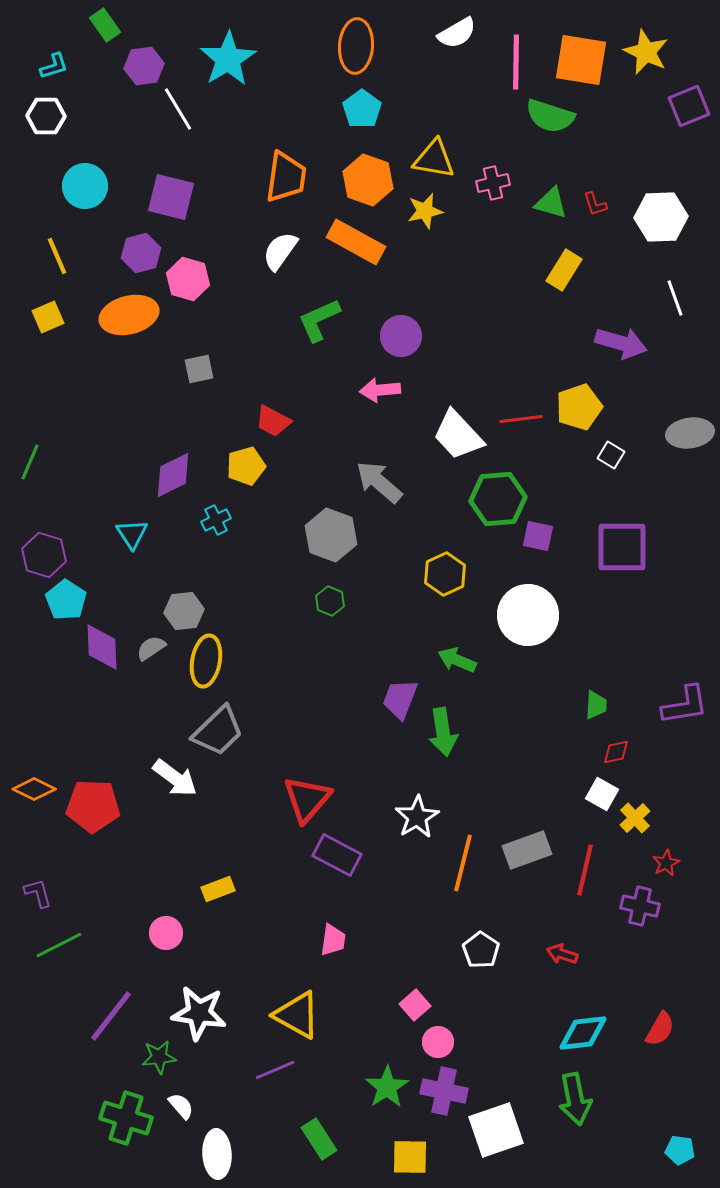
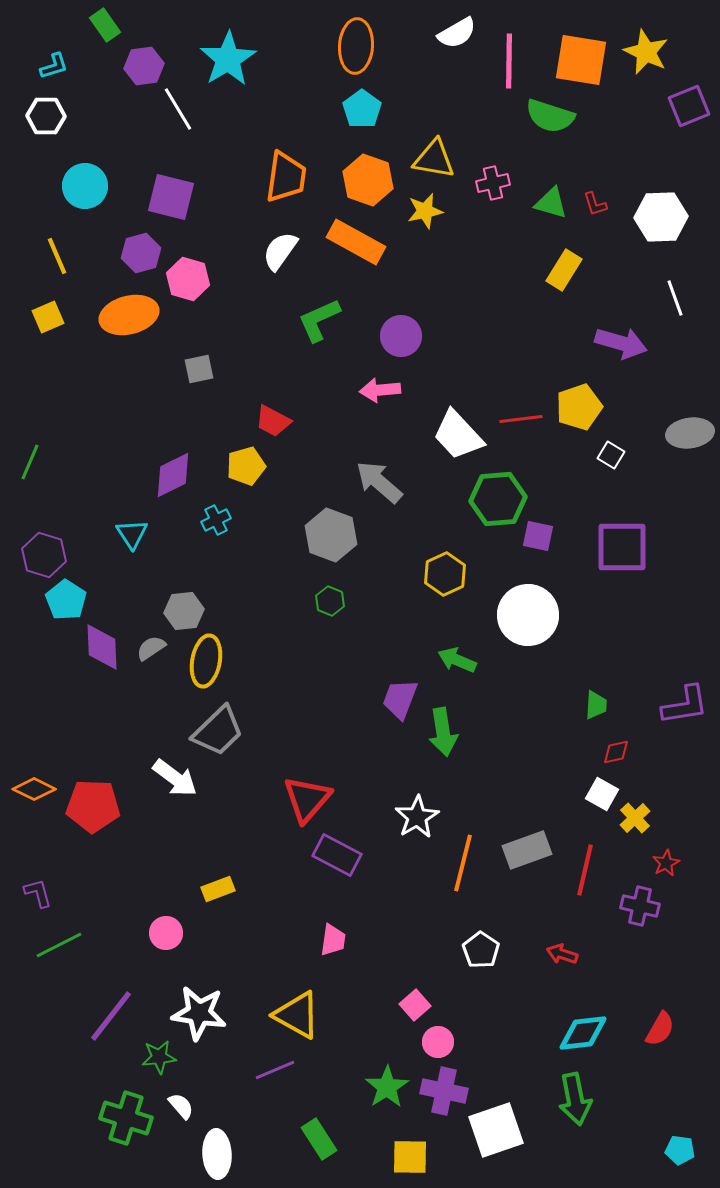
pink line at (516, 62): moved 7 px left, 1 px up
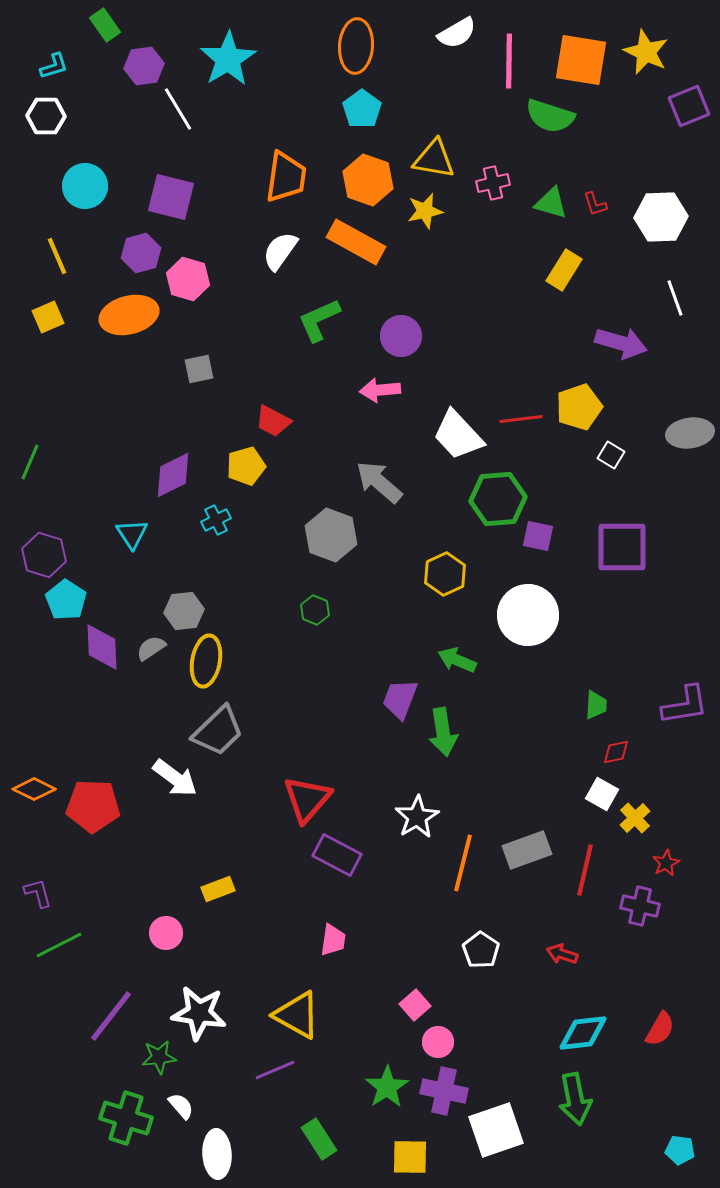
green hexagon at (330, 601): moved 15 px left, 9 px down
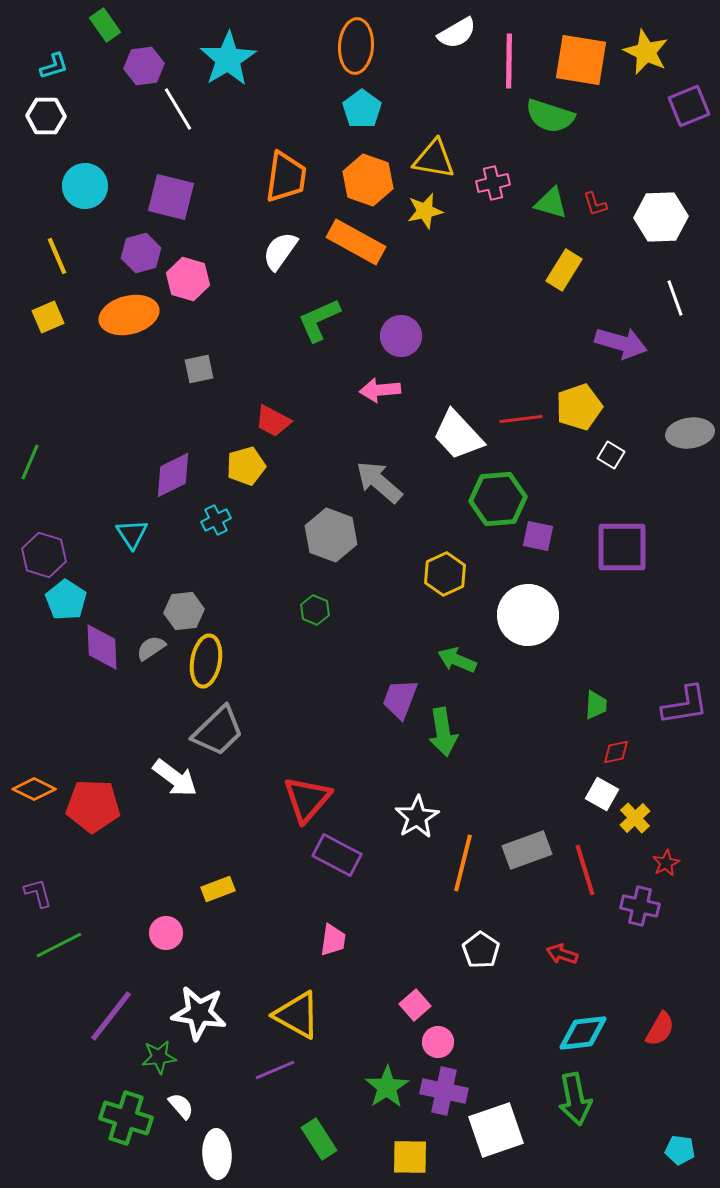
red line at (585, 870): rotated 30 degrees counterclockwise
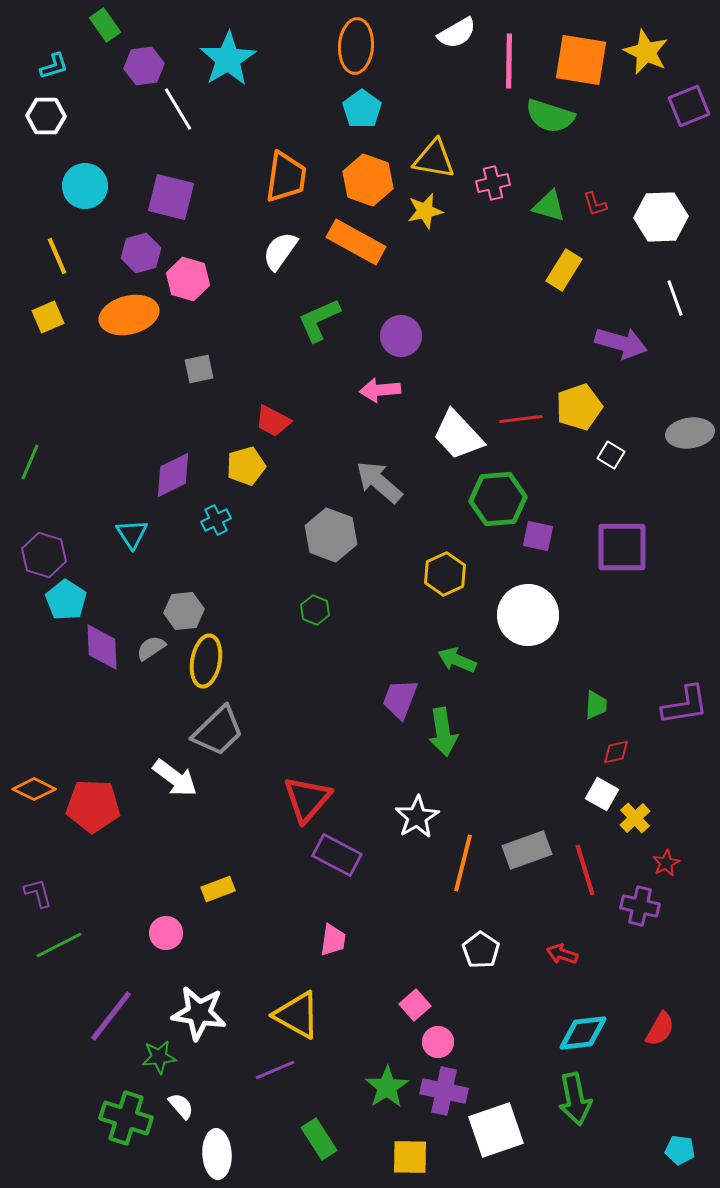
green triangle at (551, 203): moved 2 px left, 3 px down
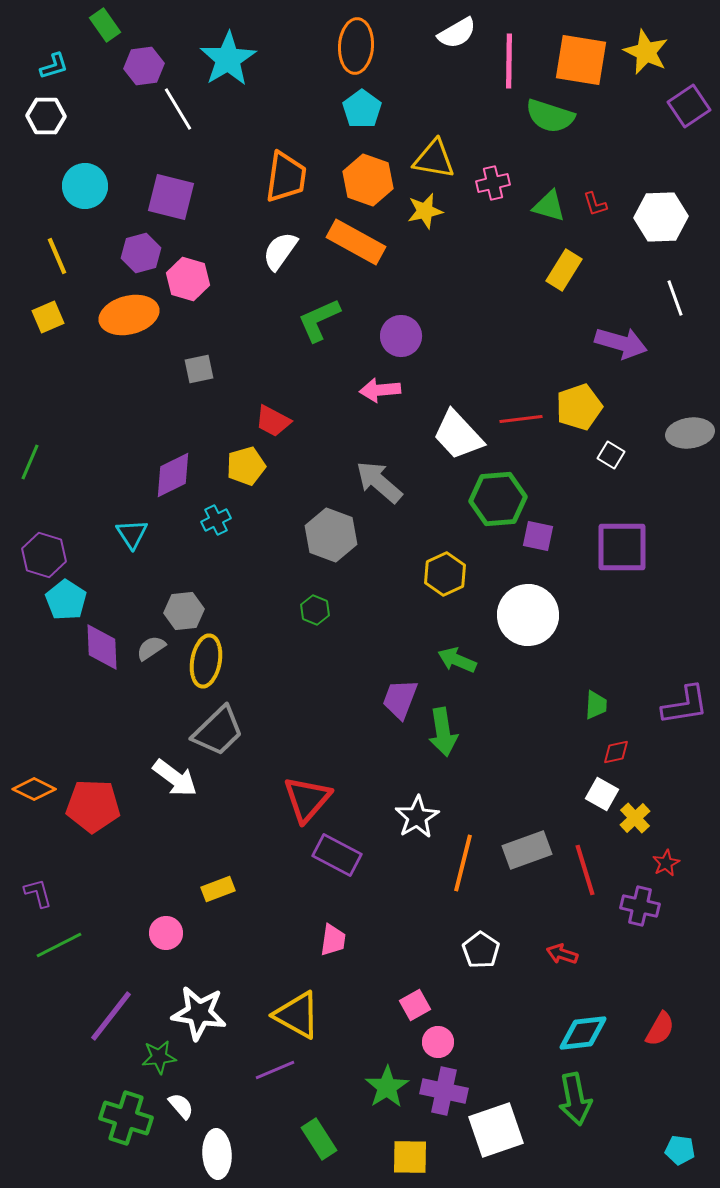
purple square at (689, 106): rotated 12 degrees counterclockwise
pink square at (415, 1005): rotated 12 degrees clockwise
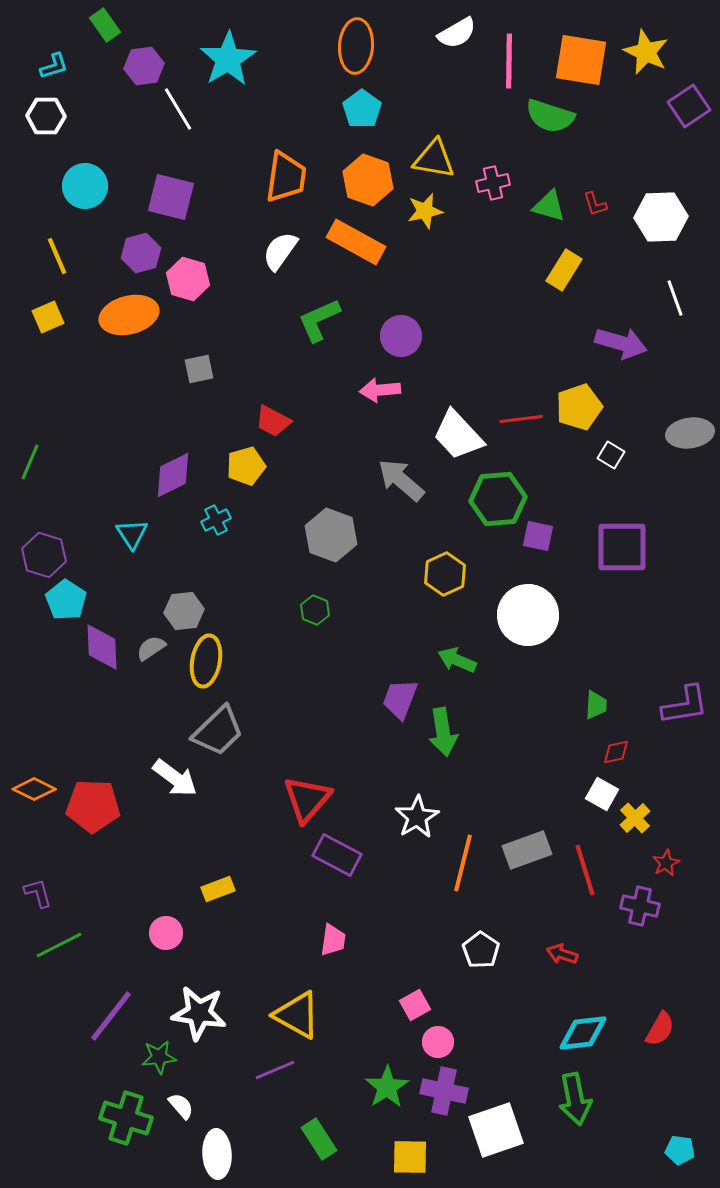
gray arrow at (379, 482): moved 22 px right, 2 px up
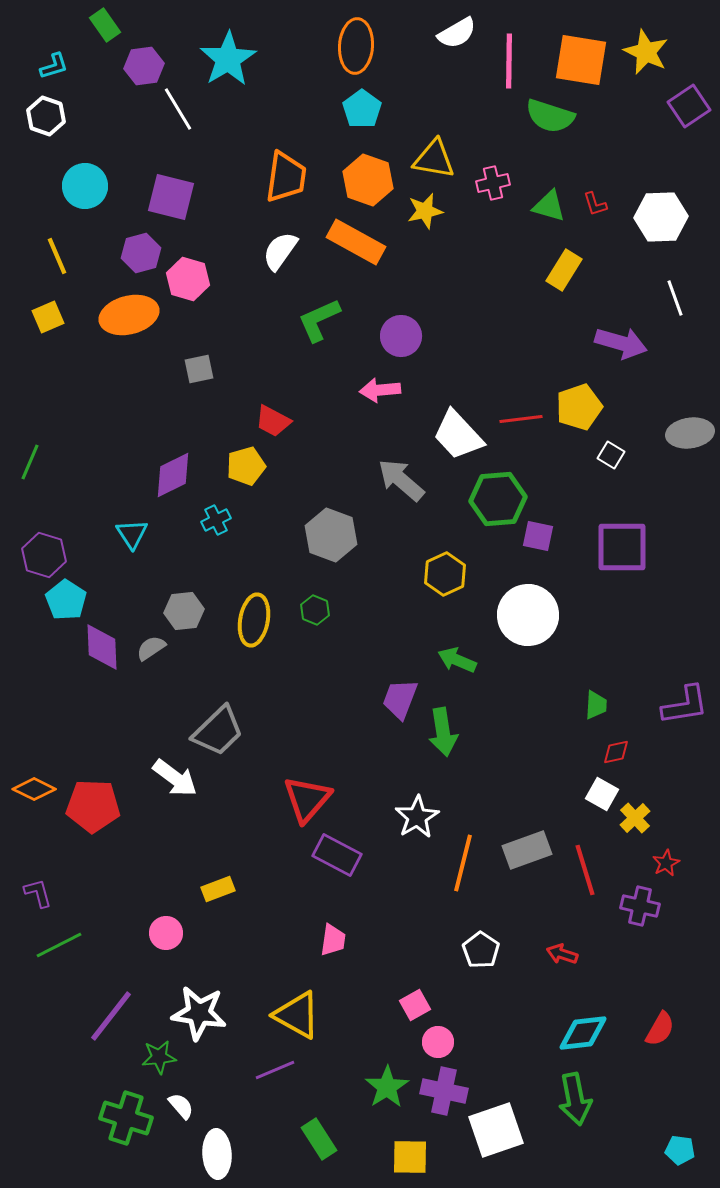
white hexagon at (46, 116): rotated 18 degrees clockwise
yellow ellipse at (206, 661): moved 48 px right, 41 px up
